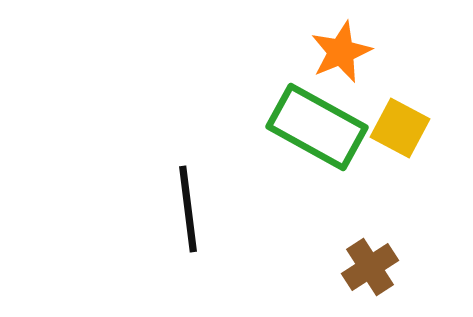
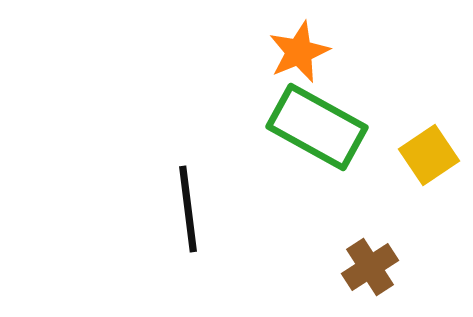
orange star: moved 42 px left
yellow square: moved 29 px right, 27 px down; rotated 28 degrees clockwise
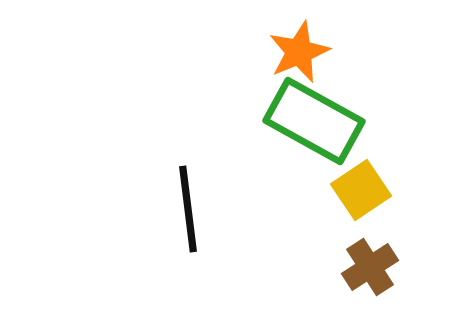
green rectangle: moved 3 px left, 6 px up
yellow square: moved 68 px left, 35 px down
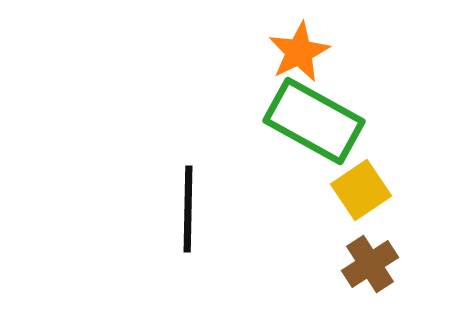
orange star: rotated 4 degrees counterclockwise
black line: rotated 8 degrees clockwise
brown cross: moved 3 px up
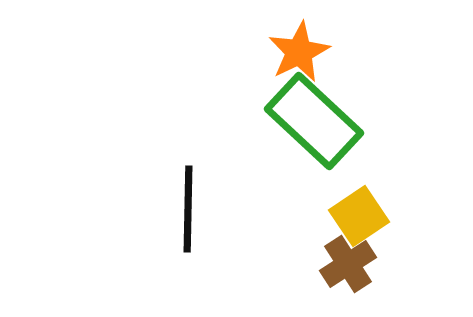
green rectangle: rotated 14 degrees clockwise
yellow square: moved 2 px left, 26 px down
brown cross: moved 22 px left
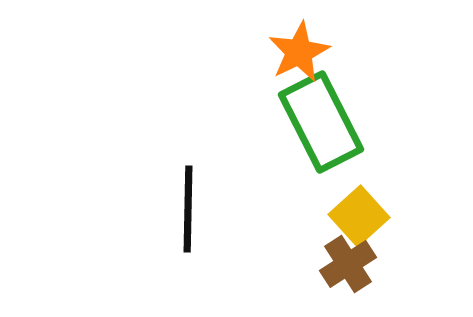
green rectangle: moved 7 px right, 1 px down; rotated 20 degrees clockwise
yellow square: rotated 8 degrees counterclockwise
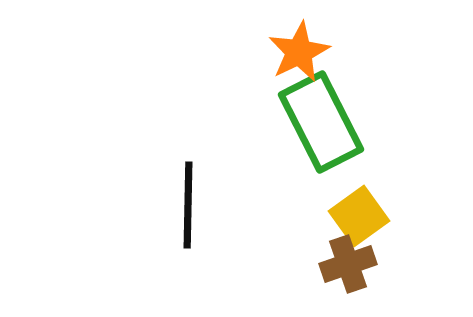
black line: moved 4 px up
yellow square: rotated 6 degrees clockwise
brown cross: rotated 14 degrees clockwise
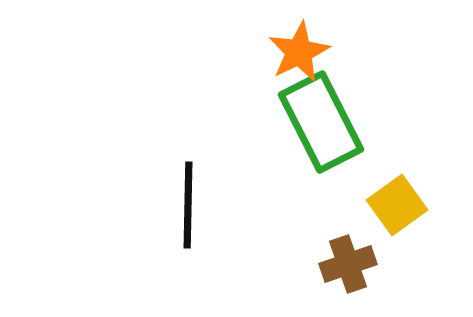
yellow square: moved 38 px right, 11 px up
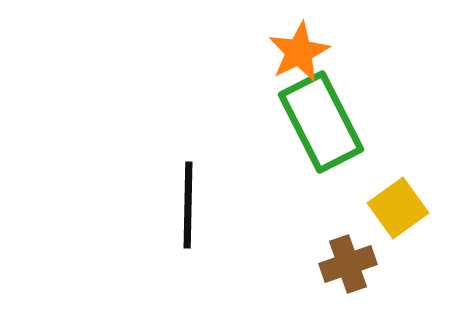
yellow square: moved 1 px right, 3 px down
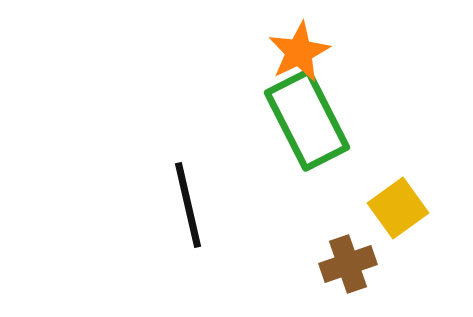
green rectangle: moved 14 px left, 2 px up
black line: rotated 14 degrees counterclockwise
